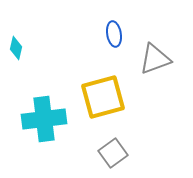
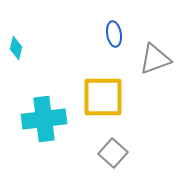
yellow square: rotated 15 degrees clockwise
gray square: rotated 12 degrees counterclockwise
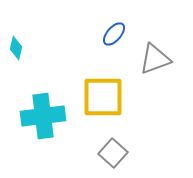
blue ellipse: rotated 50 degrees clockwise
cyan cross: moved 1 px left, 3 px up
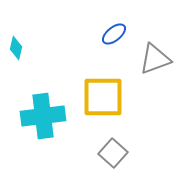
blue ellipse: rotated 10 degrees clockwise
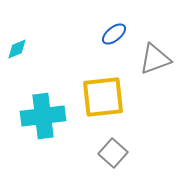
cyan diamond: moved 1 px right, 1 px down; rotated 55 degrees clockwise
yellow square: rotated 6 degrees counterclockwise
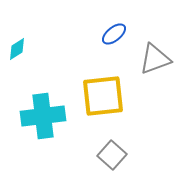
cyan diamond: rotated 10 degrees counterclockwise
yellow square: moved 1 px up
gray square: moved 1 px left, 2 px down
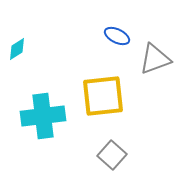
blue ellipse: moved 3 px right, 2 px down; rotated 65 degrees clockwise
